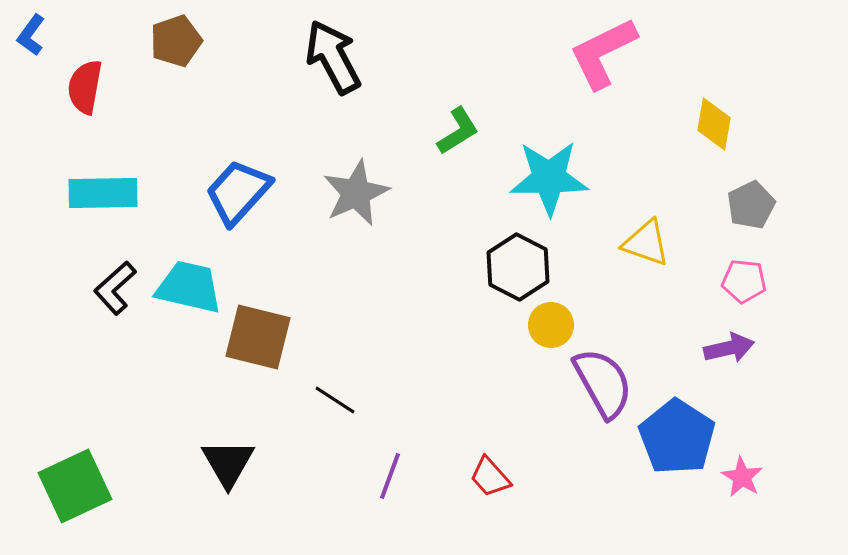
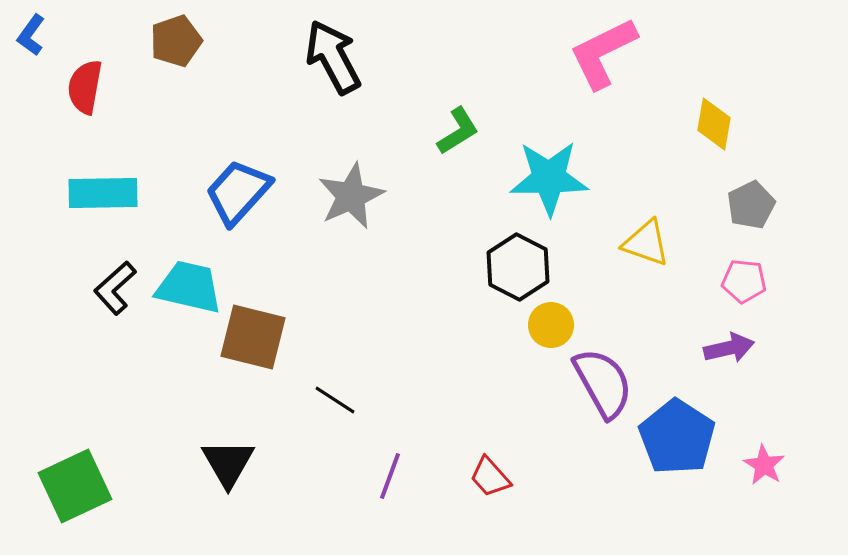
gray star: moved 5 px left, 3 px down
brown square: moved 5 px left
pink star: moved 22 px right, 12 px up
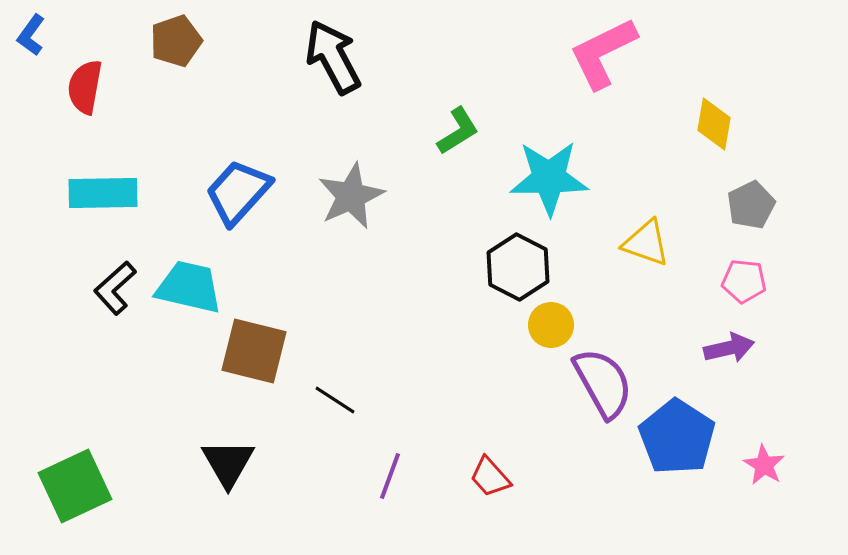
brown square: moved 1 px right, 14 px down
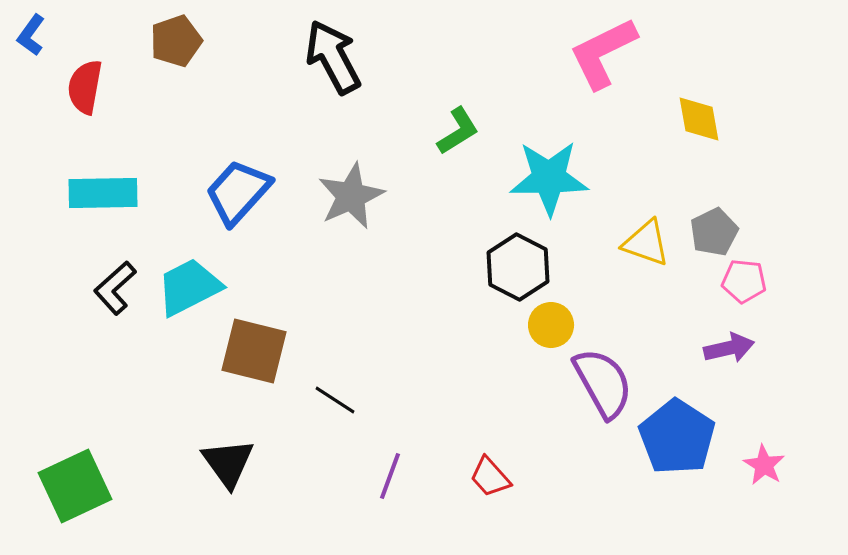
yellow diamond: moved 15 px left, 5 px up; rotated 20 degrees counterclockwise
gray pentagon: moved 37 px left, 27 px down
cyan trapezoid: rotated 40 degrees counterclockwise
black triangle: rotated 6 degrees counterclockwise
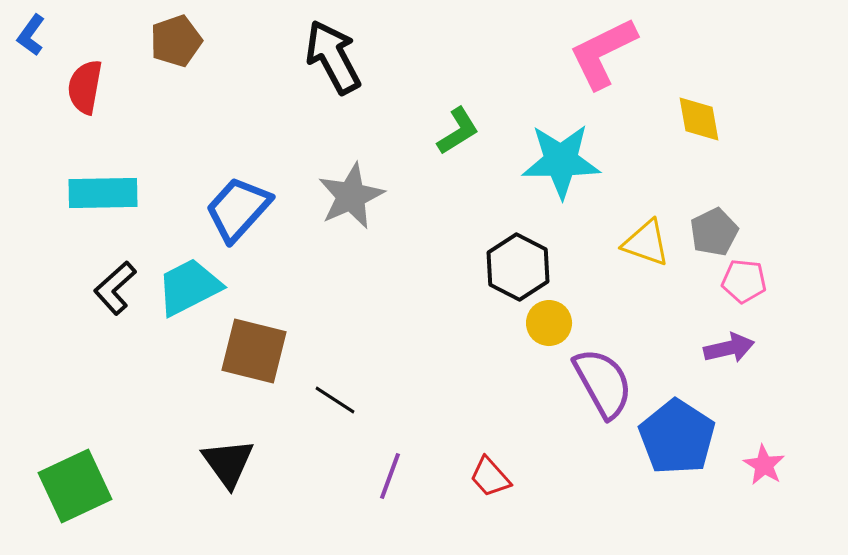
cyan star: moved 12 px right, 17 px up
blue trapezoid: moved 17 px down
yellow circle: moved 2 px left, 2 px up
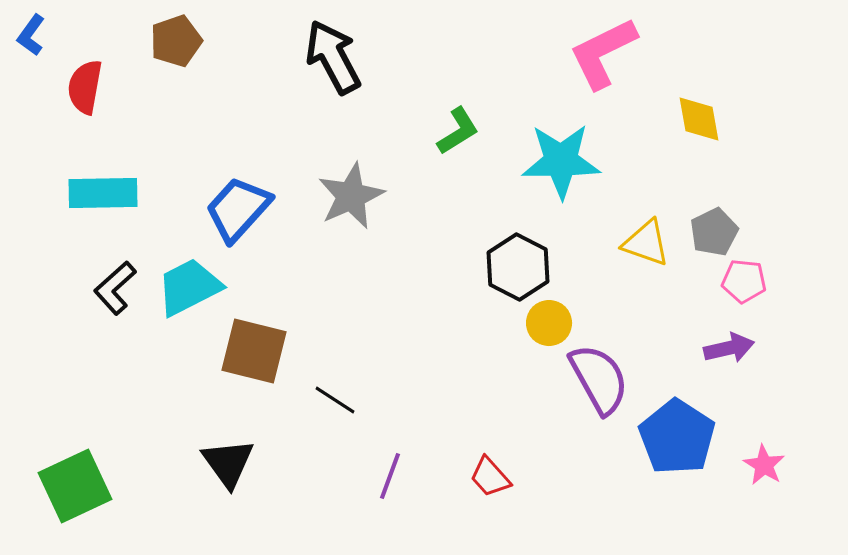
purple semicircle: moved 4 px left, 4 px up
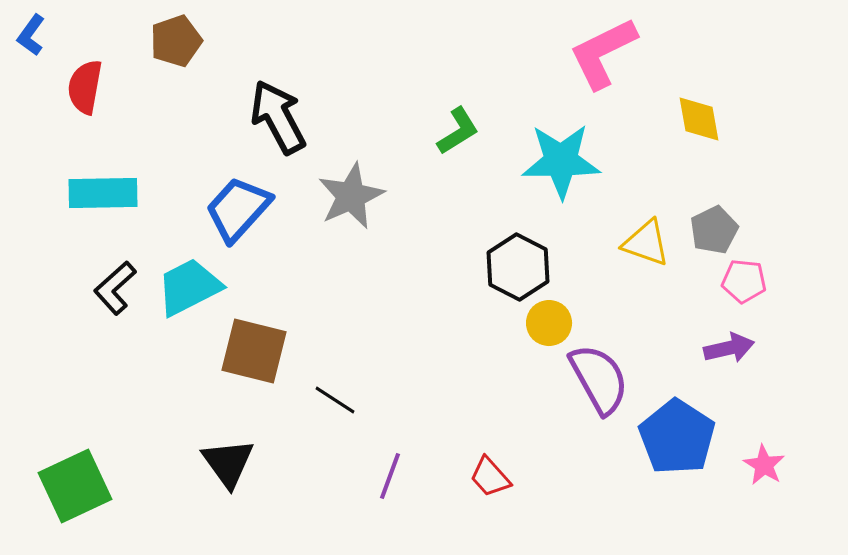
black arrow: moved 55 px left, 60 px down
gray pentagon: moved 2 px up
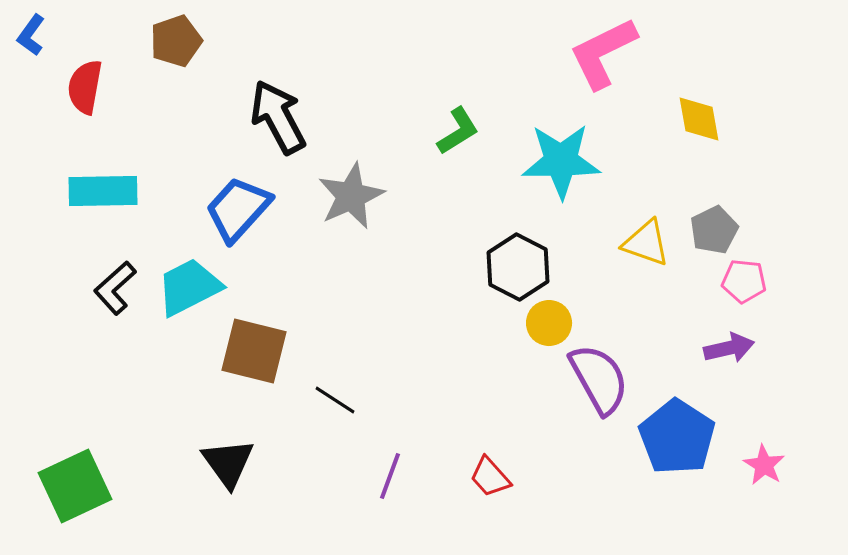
cyan rectangle: moved 2 px up
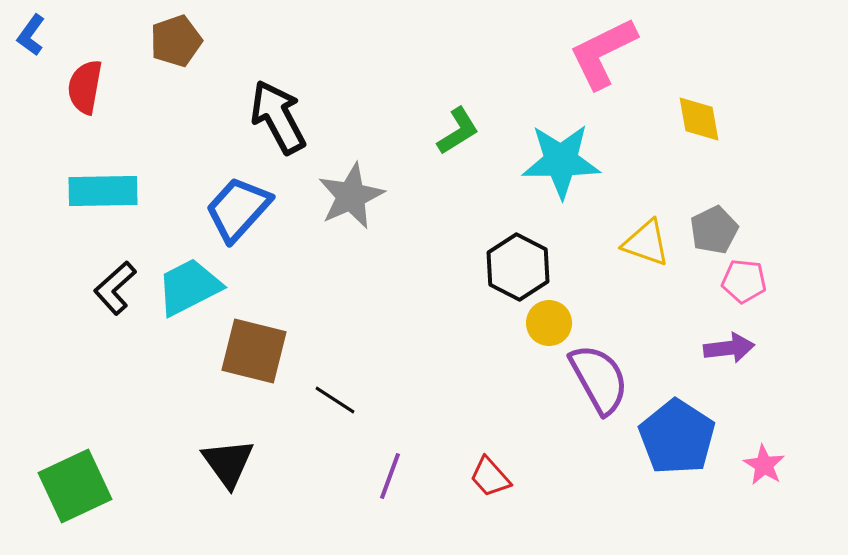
purple arrow: rotated 6 degrees clockwise
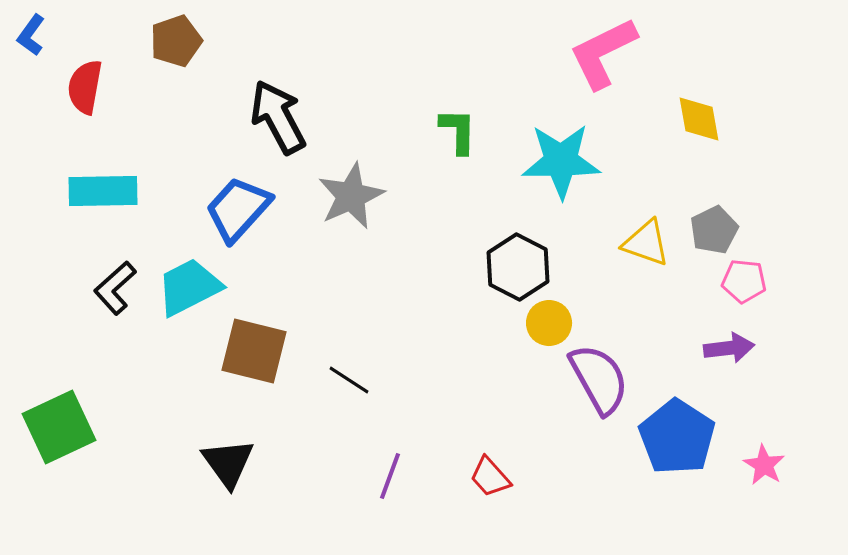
green L-shape: rotated 57 degrees counterclockwise
black line: moved 14 px right, 20 px up
green square: moved 16 px left, 59 px up
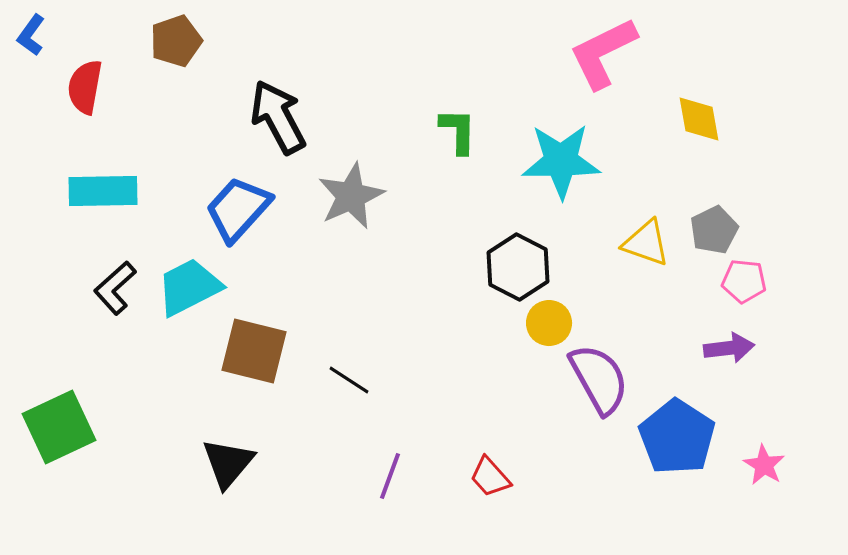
black triangle: rotated 16 degrees clockwise
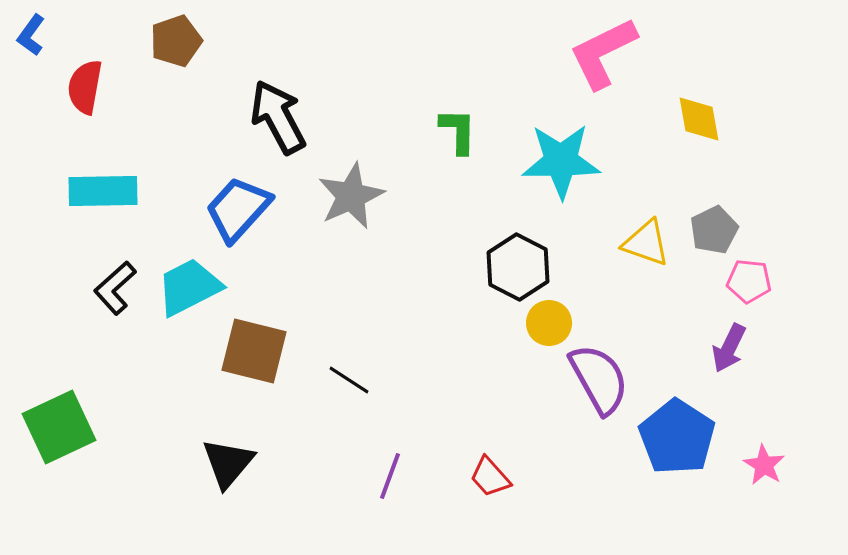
pink pentagon: moved 5 px right
purple arrow: rotated 123 degrees clockwise
